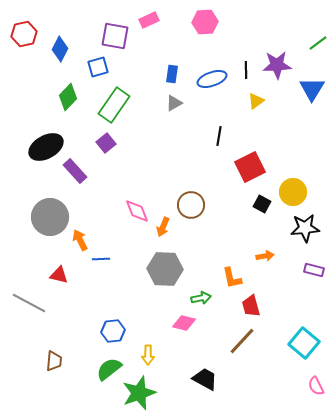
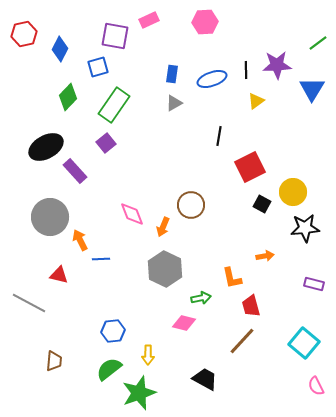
pink diamond at (137, 211): moved 5 px left, 3 px down
gray hexagon at (165, 269): rotated 24 degrees clockwise
purple rectangle at (314, 270): moved 14 px down
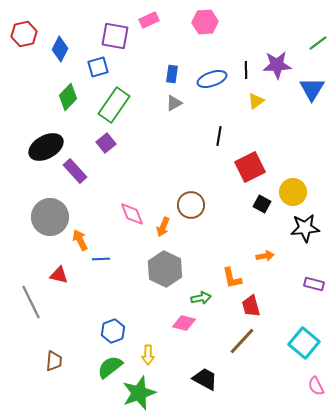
gray line at (29, 303): moved 2 px right, 1 px up; rotated 36 degrees clockwise
blue hexagon at (113, 331): rotated 15 degrees counterclockwise
green semicircle at (109, 369): moved 1 px right, 2 px up
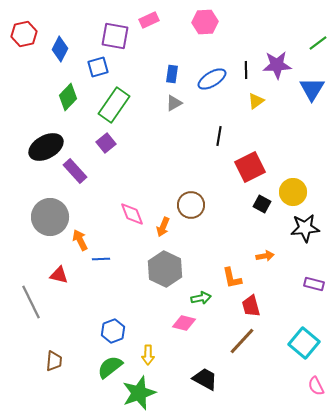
blue ellipse at (212, 79): rotated 12 degrees counterclockwise
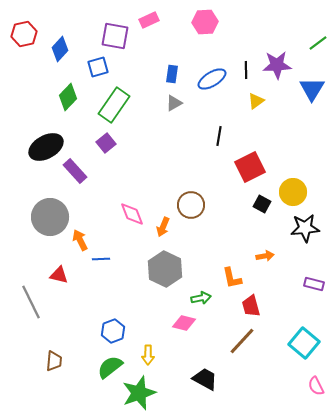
blue diamond at (60, 49): rotated 15 degrees clockwise
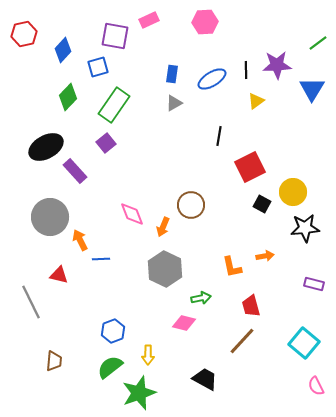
blue diamond at (60, 49): moved 3 px right, 1 px down
orange L-shape at (232, 278): moved 11 px up
